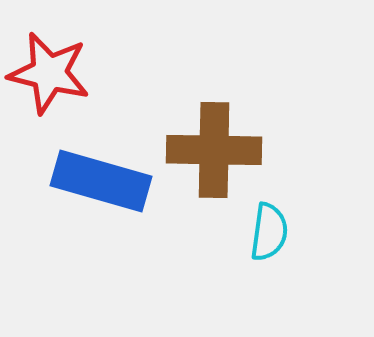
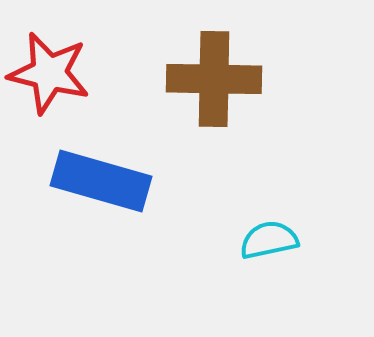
brown cross: moved 71 px up
cyan semicircle: moved 8 px down; rotated 110 degrees counterclockwise
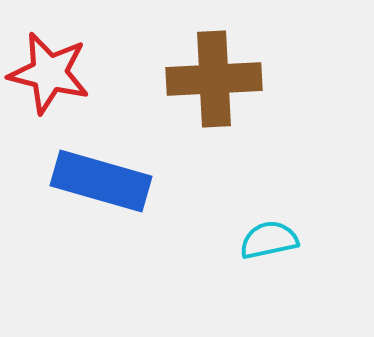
brown cross: rotated 4 degrees counterclockwise
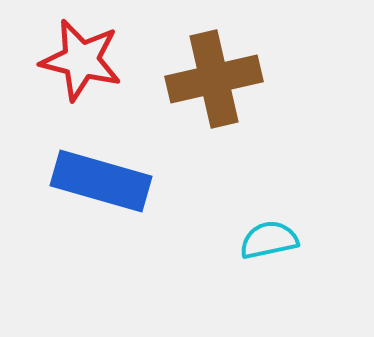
red star: moved 32 px right, 13 px up
brown cross: rotated 10 degrees counterclockwise
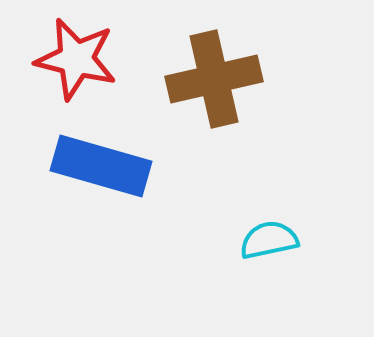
red star: moved 5 px left, 1 px up
blue rectangle: moved 15 px up
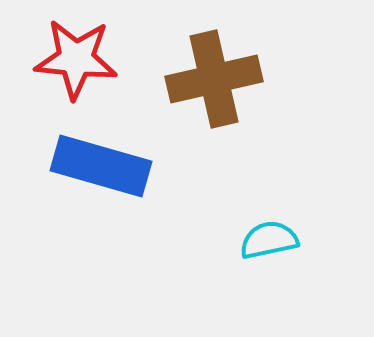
red star: rotated 8 degrees counterclockwise
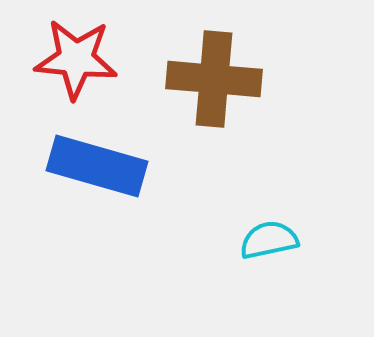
brown cross: rotated 18 degrees clockwise
blue rectangle: moved 4 px left
